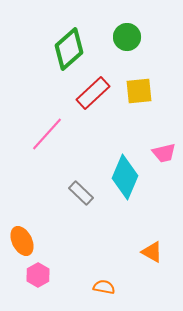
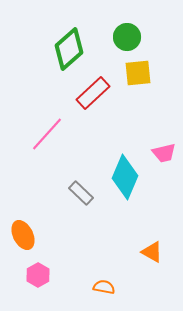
yellow square: moved 1 px left, 18 px up
orange ellipse: moved 1 px right, 6 px up
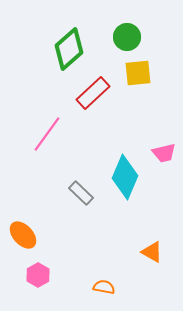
pink line: rotated 6 degrees counterclockwise
orange ellipse: rotated 16 degrees counterclockwise
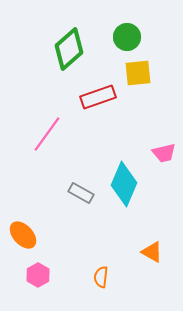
red rectangle: moved 5 px right, 4 px down; rotated 24 degrees clockwise
cyan diamond: moved 1 px left, 7 px down
gray rectangle: rotated 15 degrees counterclockwise
orange semicircle: moved 3 px left, 10 px up; rotated 95 degrees counterclockwise
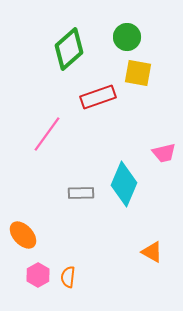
yellow square: rotated 16 degrees clockwise
gray rectangle: rotated 30 degrees counterclockwise
orange semicircle: moved 33 px left
